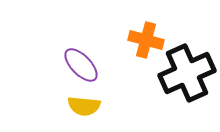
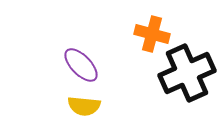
orange cross: moved 6 px right, 6 px up
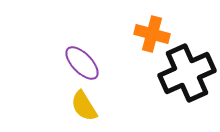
purple ellipse: moved 1 px right, 2 px up
yellow semicircle: rotated 52 degrees clockwise
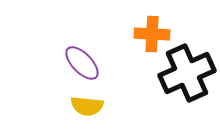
orange cross: rotated 12 degrees counterclockwise
yellow semicircle: moved 3 px right; rotated 52 degrees counterclockwise
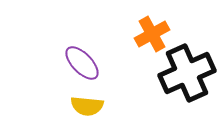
orange cross: rotated 32 degrees counterclockwise
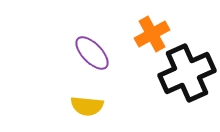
purple ellipse: moved 10 px right, 10 px up
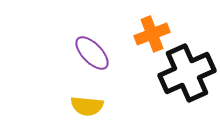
orange cross: rotated 8 degrees clockwise
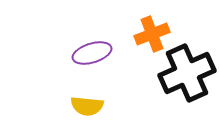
purple ellipse: rotated 63 degrees counterclockwise
